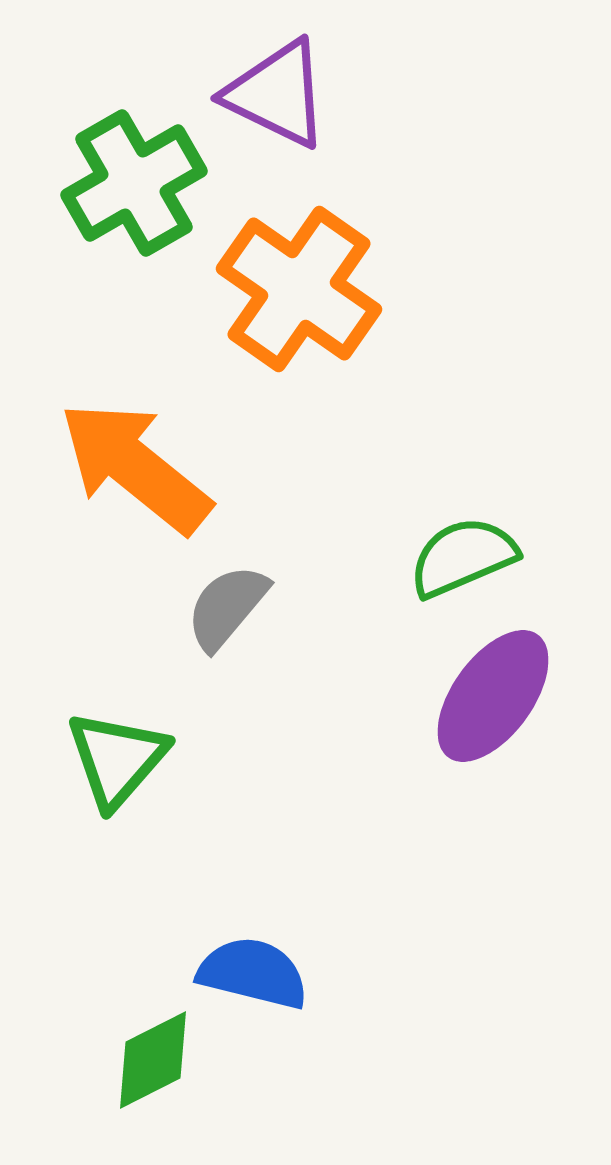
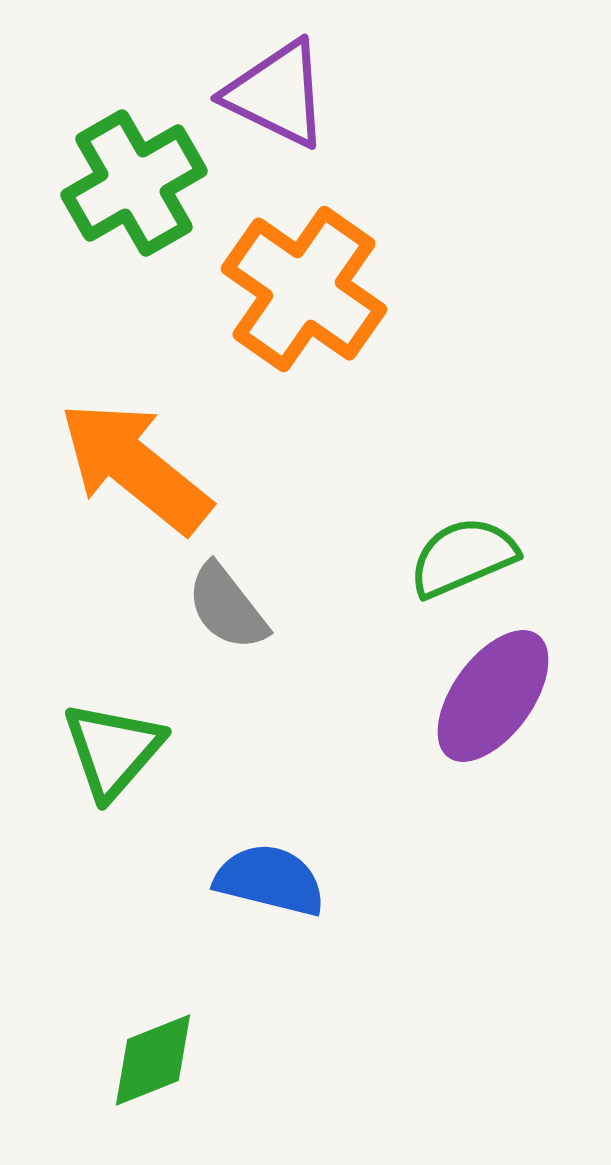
orange cross: moved 5 px right
gray semicircle: rotated 78 degrees counterclockwise
green triangle: moved 4 px left, 9 px up
blue semicircle: moved 17 px right, 93 px up
green diamond: rotated 5 degrees clockwise
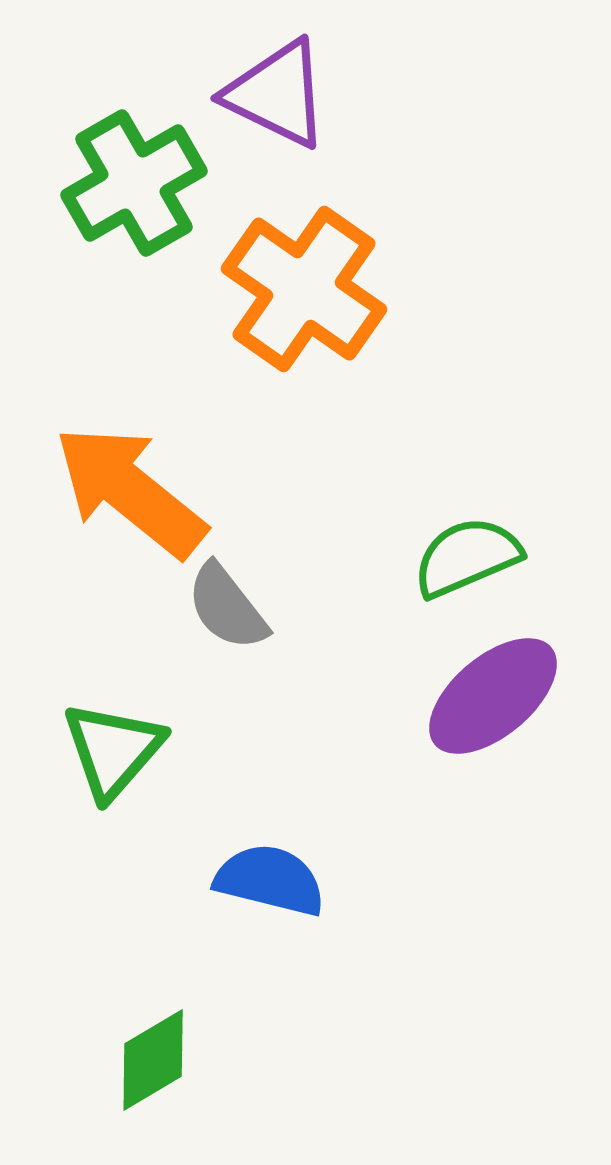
orange arrow: moved 5 px left, 24 px down
green semicircle: moved 4 px right
purple ellipse: rotated 14 degrees clockwise
green diamond: rotated 9 degrees counterclockwise
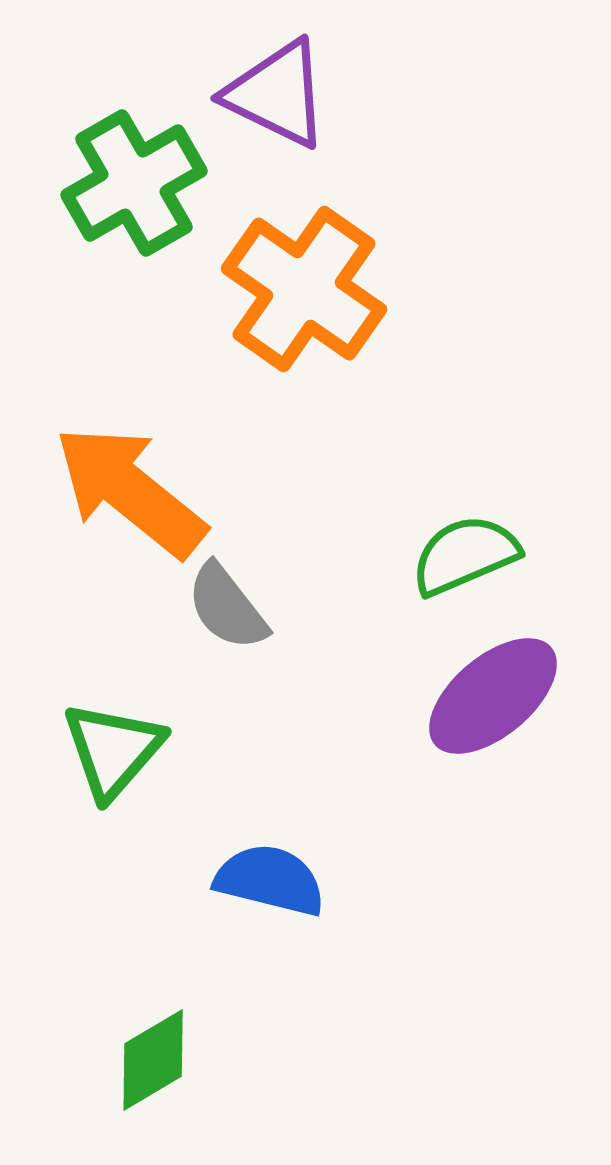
green semicircle: moved 2 px left, 2 px up
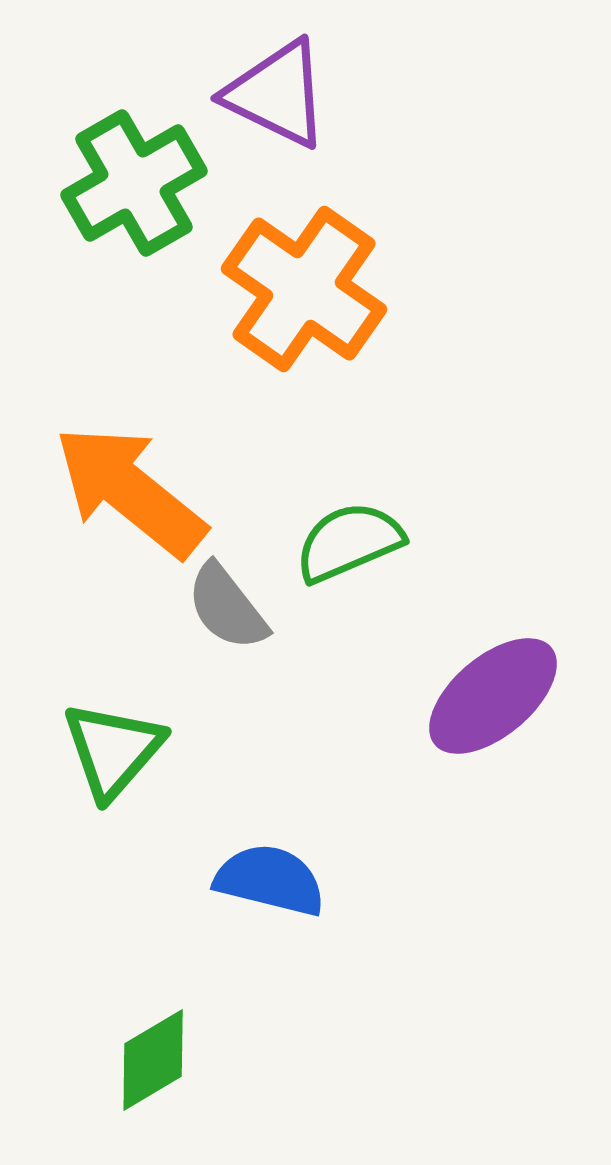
green semicircle: moved 116 px left, 13 px up
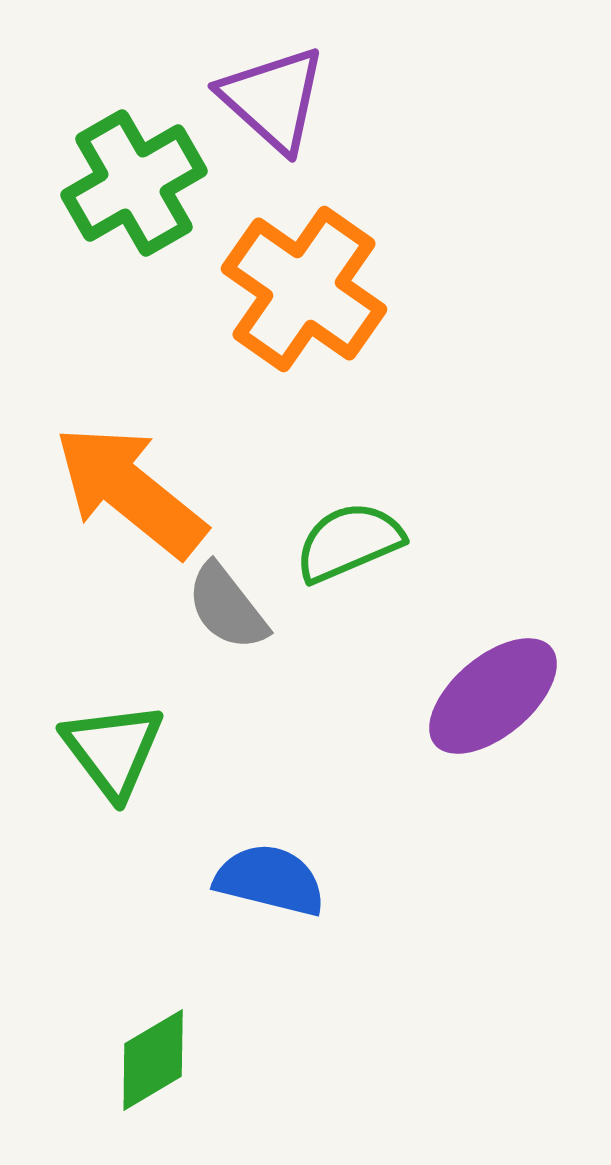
purple triangle: moved 4 px left, 5 px down; rotated 16 degrees clockwise
green triangle: rotated 18 degrees counterclockwise
